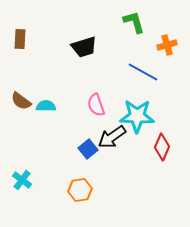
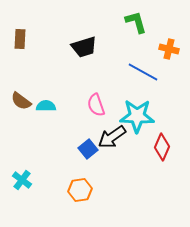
green L-shape: moved 2 px right
orange cross: moved 2 px right, 4 px down; rotated 30 degrees clockwise
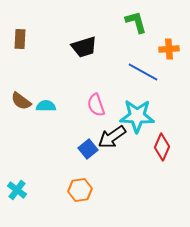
orange cross: rotated 18 degrees counterclockwise
cyan cross: moved 5 px left, 10 px down
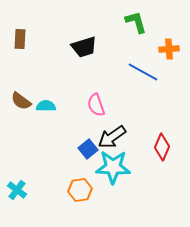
cyan star: moved 24 px left, 51 px down
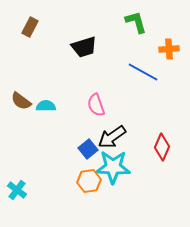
brown rectangle: moved 10 px right, 12 px up; rotated 24 degrees clockwise
orange hexagon: moved 9 px right, 9 px up
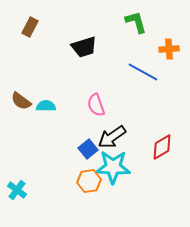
red diamond: rotated 36 degrees clockwise
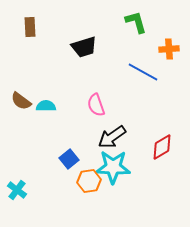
brown rectangle: rotated 30 degrees counterclockwise
blue square: moved 19 px left, 10 px down
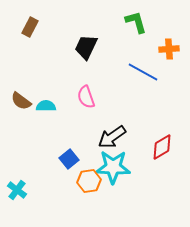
brown rectangle: rotated 30 degrees clockwise
black trapezoid: moved 2 px right; rotated 132 degrees clockwise
pink semicircle: moved 10 px left, 8 px up
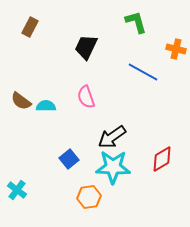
orange cross: moved 7 px right; rotated 18 degrees clockwise
red diamond: moved 12 px down
orange hexagon: moved 16 px down
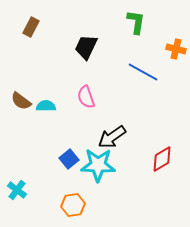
green L-shape: rotated 25 degrees clockwise
brown rectangle: moved 1 px right
cyan star: moved 15 px left, 2 px up
orange hexagon: moved 16 px left, 8 px down
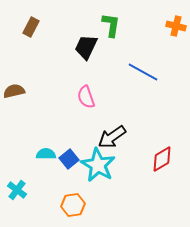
green L-shape: moved 25 px left, 3 px down
orange cross: moved 23 px up
brown semicircle: moved 7 px left, 10 px up; rotated 130 degrees clockwise
cyan semicircle: moved 48 px down
cyan star: rotated 28 degrees clockwise
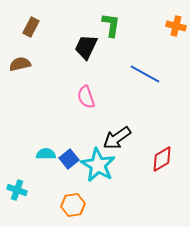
blue line: moved 2 px right, 2 px down
brown semicircle: moved 6 px right, 27 px up
black arrow: moved 5 px right, 1 px down
cyan cross: rotated 18 degrees counterclockwise
